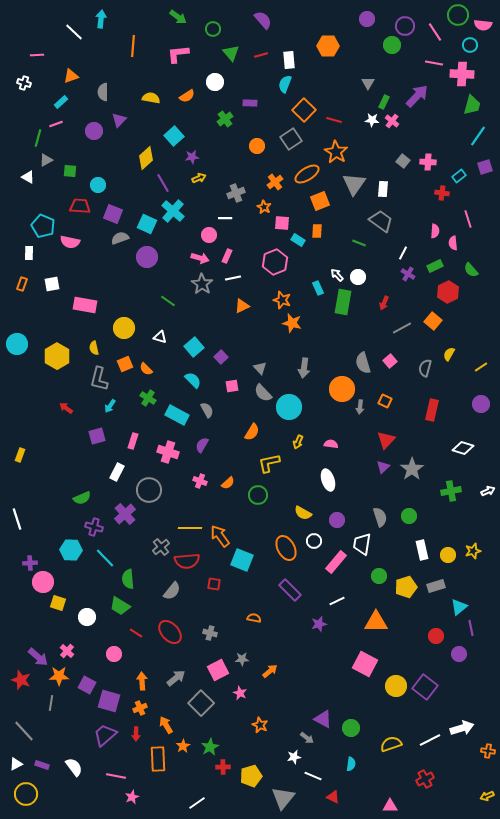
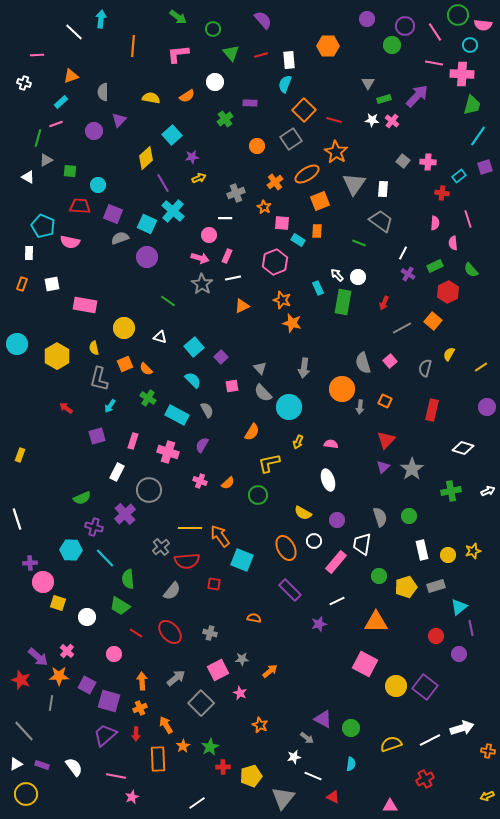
green rectangle at (384, 102): moved 3 px up; rotated 48 degrees clockwise
cyan square at (174, 136): moved 2 px left, 1 px up
pink semicircle at (435, 231): moved 8 px up
purple circle at (481, 404): moved 6 px right, 3 px down
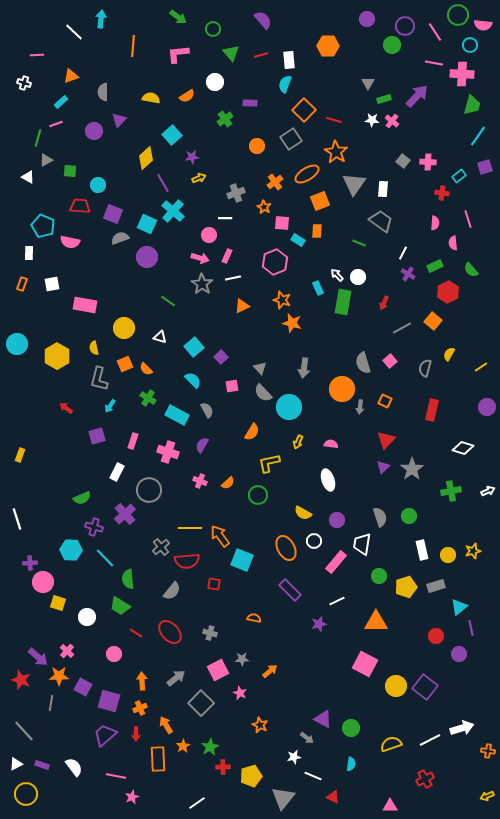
purple square at (87, 685): moved 4 px left, 2 px down
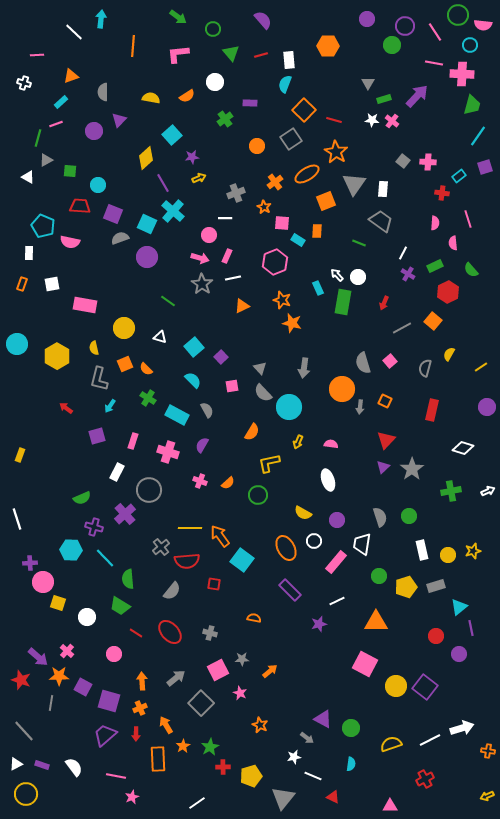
orange square at (320, 201): moved 6 px right
cyan square at (242, 560): rotated 15 degrees clockwise
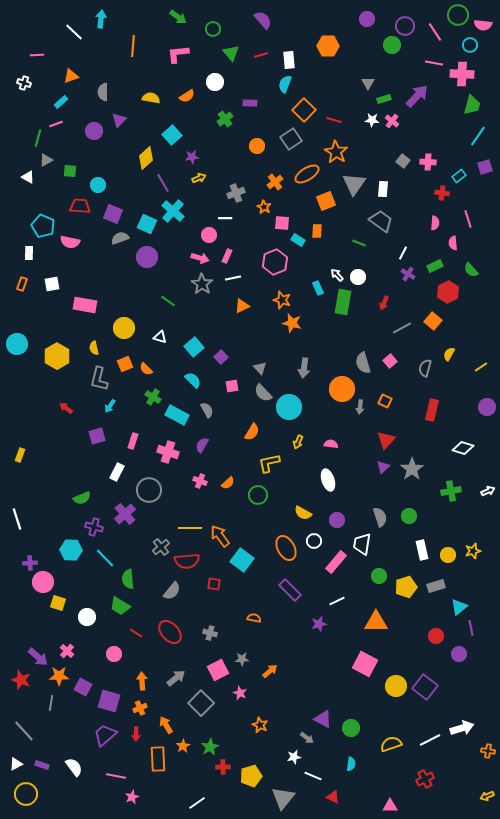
green cross at (148, 398): moved 5 px right, 1 px up
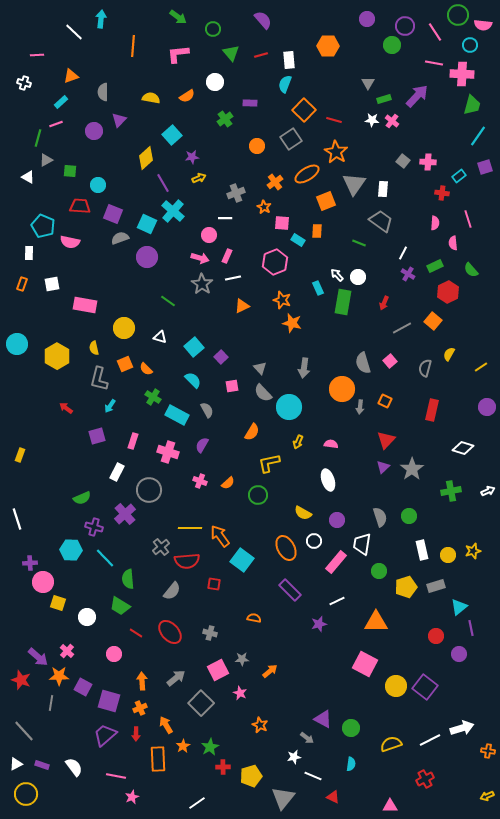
green circle at (379, 576): moved 5 px up
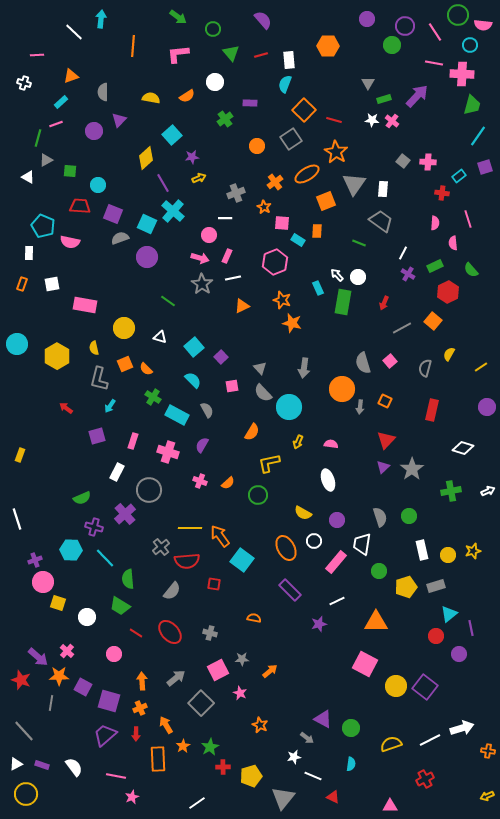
purple cross at (30, 563): moved 5 px right, 3 px up; rotated 16 degrees counterclockwise
cyan triangle at (459, 607): moved 10 px left, 7 px down
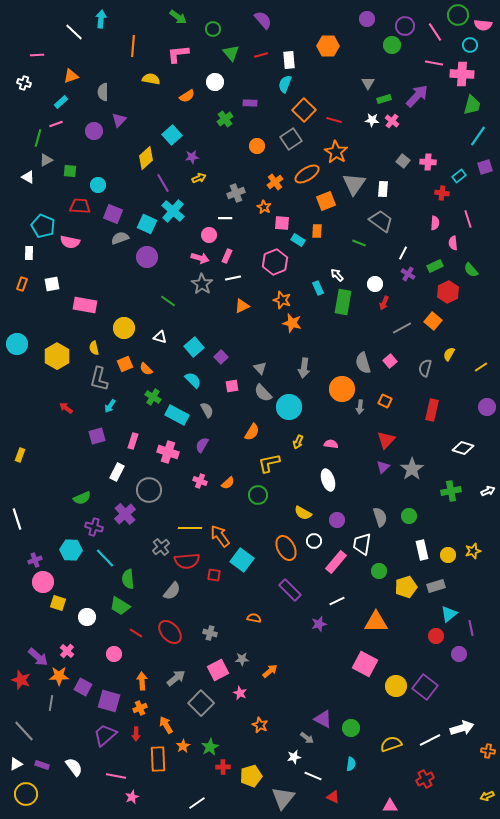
yellow semicircle at (151, 98): moved 19 px up
white circle at (358, 277): moved 17 px right, 7 px down
red square at (214, 584): moved 9 px up
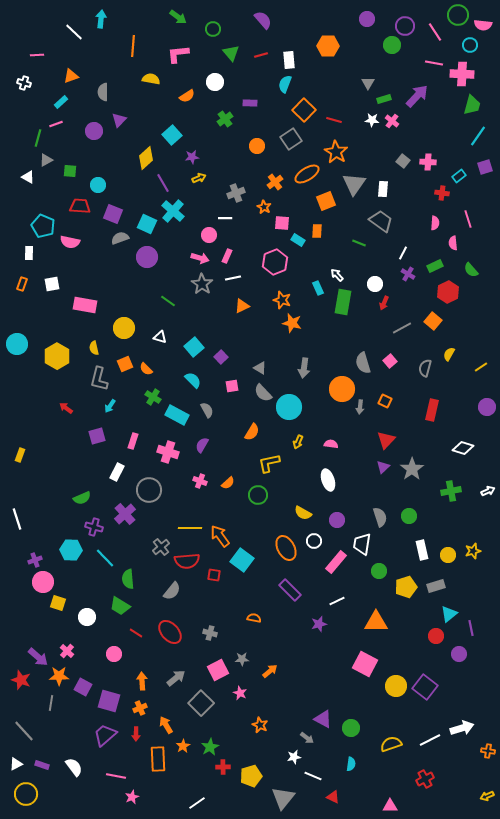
gray triangle at (260, 368): rotated 16 degrees counterclockwise
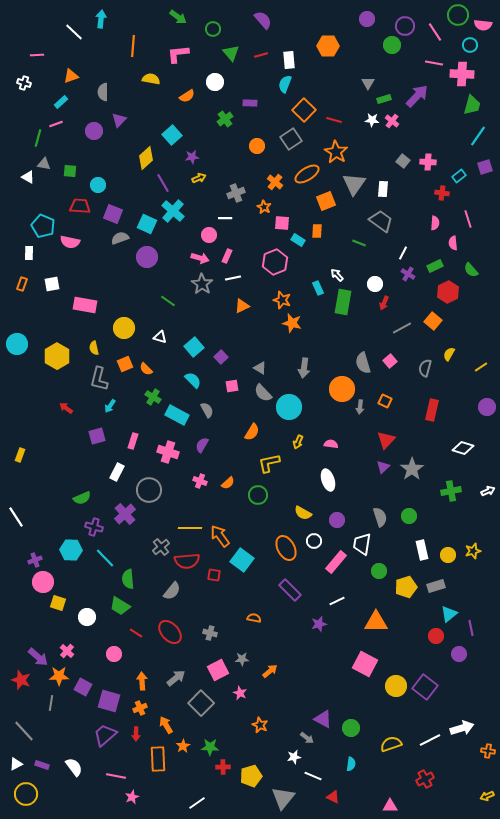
gray triangle at (46, 160): moved 2 px left, 4 px down; rotated 40 degrees clockwise
orange cross at (275, 182): rotated 14 degrees counterclockwise
white line at (17, 519): moved 1 px left, 2 px up; rotated 15 degrees counterclockwise
green star at (210, 747): rotated 30 degrees clockwise
